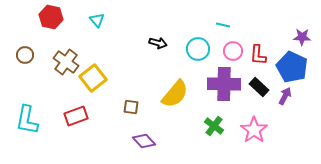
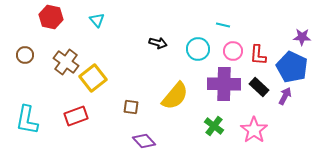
yellow semicircle: moved 2 px down
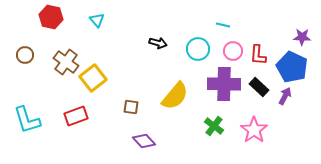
cyan L-shape: rotated 28 degrees counterclockwise
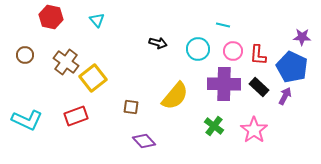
cyan L-shape: rotated 48 degrees counterclockwise
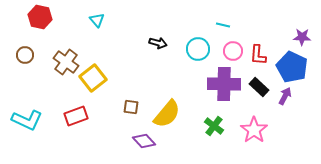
red hexagon: moved 11 px left
yellow semicircle: moved 8 px left, 18 px down
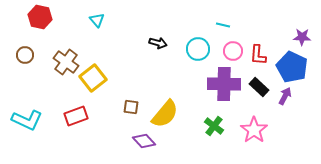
yellow semicircle: moved 2 px left
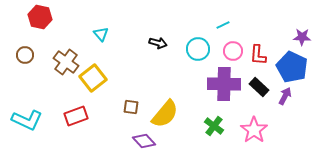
cyan triangle: moved 4 px right, 14 px down
cyan line: rotated 40 degrees counterclockwise
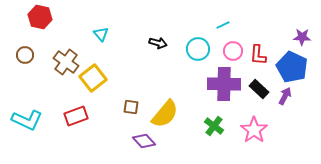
black rectangle: moved 2 px down
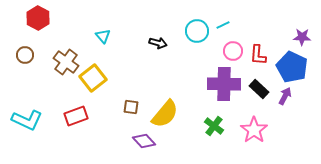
red hexagon: moved 2 px left, 1 px down; rotated 15 degrees clockwise
cyan triangle: moved 2 px right, 2 px down
cyan circle: moved 1 px left, 18 px up
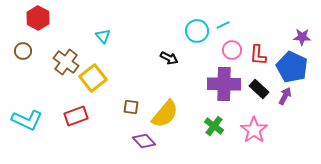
black arrow: moved 11 px right, 15 px down; rotated 12 degrees clockwise
pink circle: moved 1 px left, 1 px up
brown circle: moved 2 px left, 4 px up
